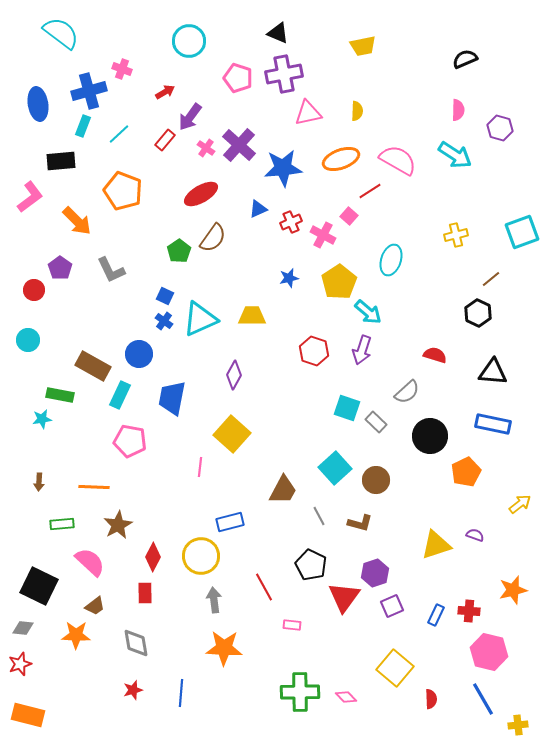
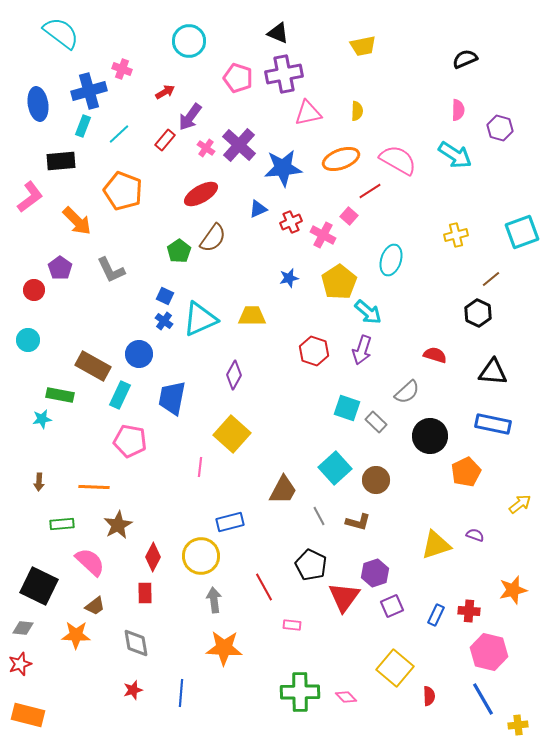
brown L-shape at (360, 523): moved 2 px left, 1 px up
red semicircle at (431, 699): moved 2 px left, 3 px up
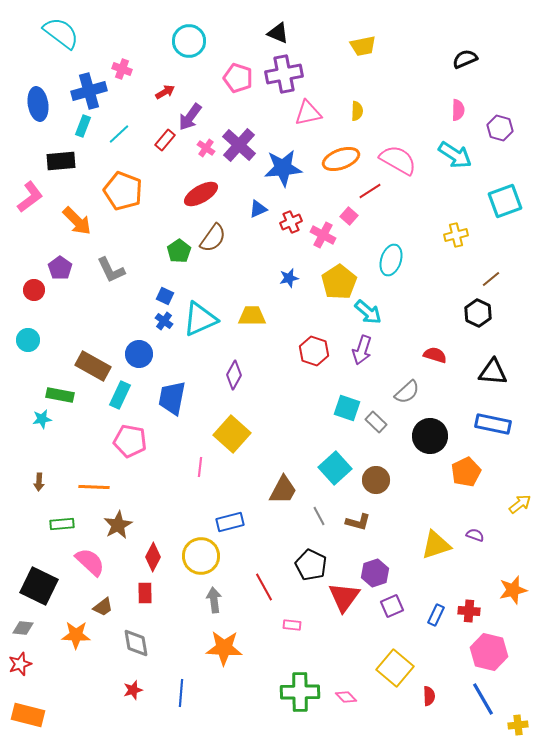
cyan square at (522, 232): moved 17 px left, 31 px up
brown trapezoid at (95, 606): moved 8 px right, 1 px down
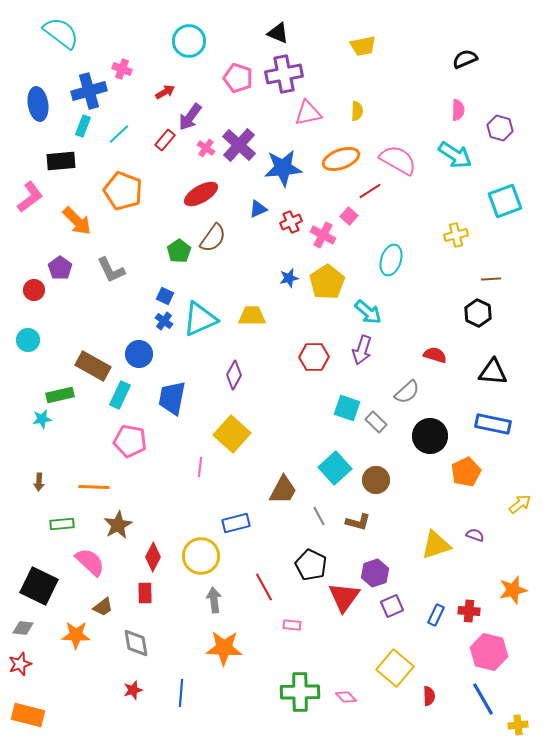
brown line at (491, 279): rotated 36 degrees clockwise
yellow pentagon at (339, 282): moved 12 px left
red hexagon at (314, 351): moved 6 px down; rotated 20 degrees counterclockwise
green rectangle at (60, 395): rotated 24 degrees counterclockwise
blue rectangle at (230, 522): moved 6 px right, 1 px down
